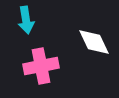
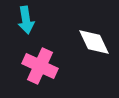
pink cross: moved 1 px left; rotated 36 degrees clockwise
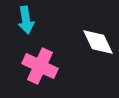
white diamond: moved 4 px right
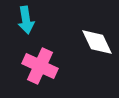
white diamond: moved 1 px left
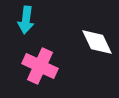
cyan arrow: rotated 16 degrees clockwise
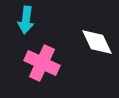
pink cross: moved 2 px right, 3 px up
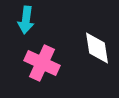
white diamond: moved 6 px down; rotated 16 degrees clockwise
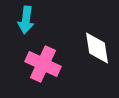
pink cross: moved 1 px right, 1 px down
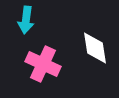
white diamond: moved 2 px left
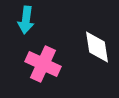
white diamond: moved 2 px right, 1 px up
